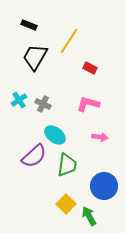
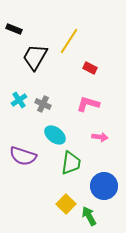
black rectangle: moved 15 px left, 4 px down
purple semicircle: moved 11 px left; rotated 60 degrees clockwise
green trapezoid: moved 4 px right, 2 px up
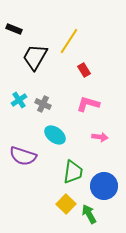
red rectangle: moved 6 px left, 2 px down; rotated 32 degrees clockwise
green trapezoid: moved 2 px right, 9 px down
green arrow: moved 2 px up
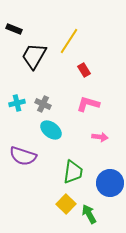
black trapezoid: moved 1 px left, 1 px up
cyan cross: moved 2 px left, 3 px down; rotated 21 degrees clockwise
cyan ellipse: moved 4 px left, 5 px up
blue circle: moved 6 px right, 3 px up
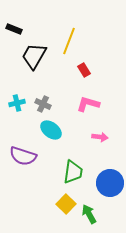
yellow line: rotated 12 degrees counterclockwise
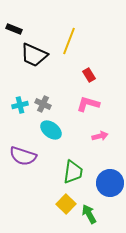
black trapezoid: moved 1 px up; rotated 96 degrees counterclockwise
red rectangle: moved 5 px right, 5 px down
cyan cross: moved 3 px right, 2 px down
pink arrow: moved 1 px up; rotated 21 degrees counterclockwise
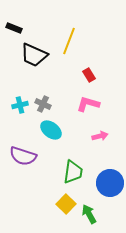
black rectangle: moved 1 px up
